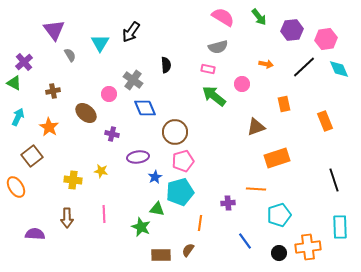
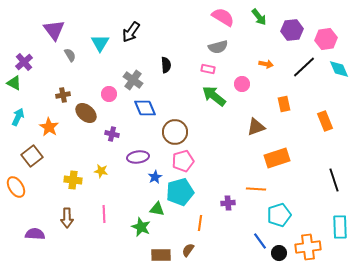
brown cross at (53, 91): moved 10 px right, 4 px down
blue line at (245, 241): moved 15 px right
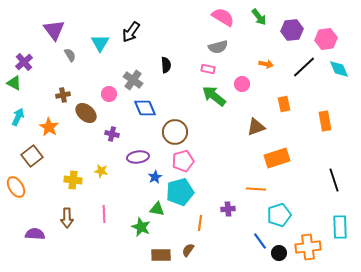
orange rectangle at (325, 121): rotated 12 degrees clockwise
purple cross at (228, 203): moved 6 px down
